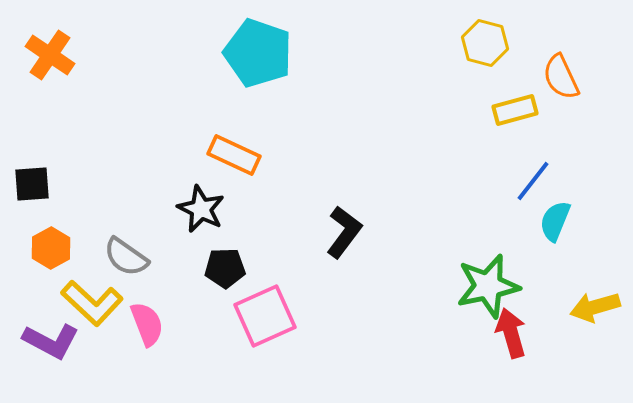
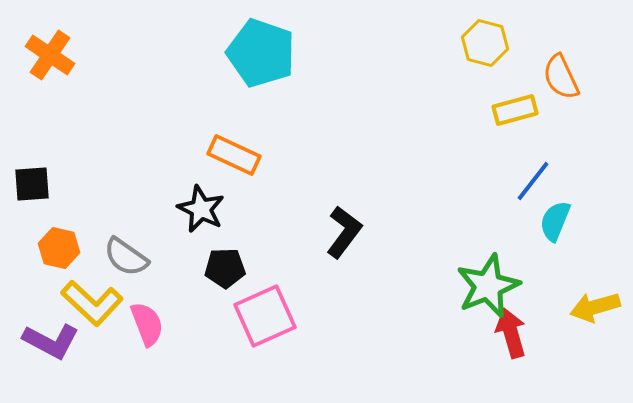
cyan pentagon: moved 3 px right
orange hexagon: moved 8 px right; rotated 18 degrees counterclockwise
green star: rotated 10 degrees counterclockwise
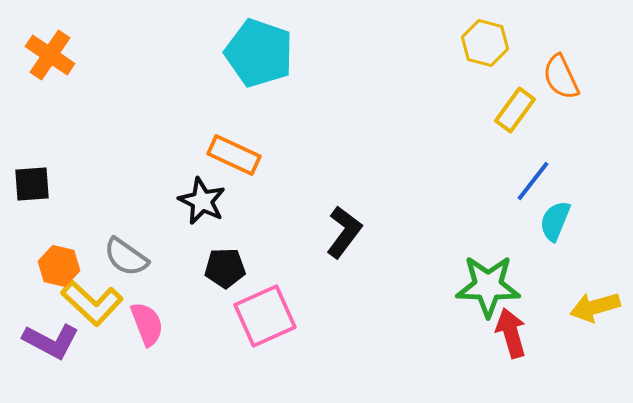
cyan pentagon: moved 2 px left
yellow rectangle: rotated 39 degrees counterclockwise
black star: moved 1 px right, 8 px up
orange hexagon: moved 18 px down
green star: rotated 24 degrees clockwise
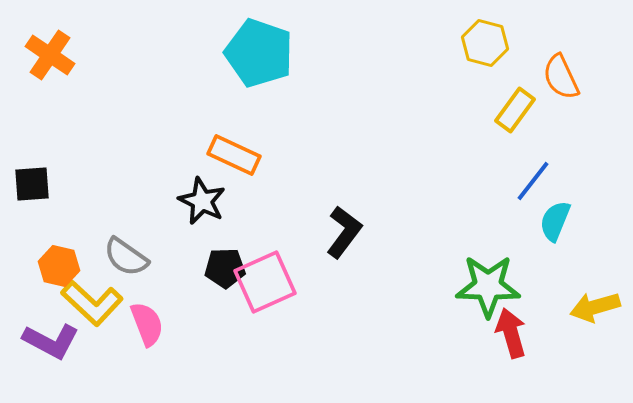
pink square: moved 34 px up
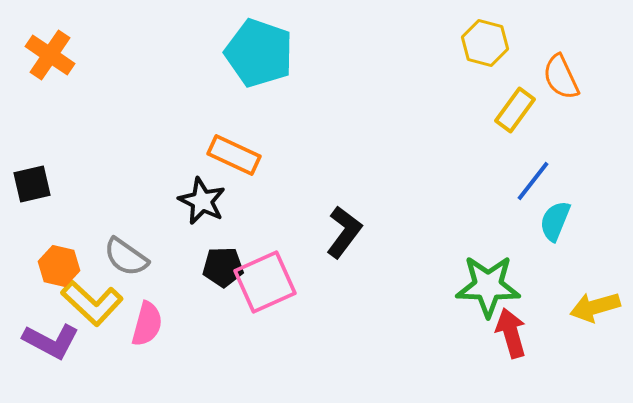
black square: rotated 9 degrees counterclockwise
black pentagon: moved 2 px left, 1 px up
pink semicircle: rotated 36 degrees clockwise
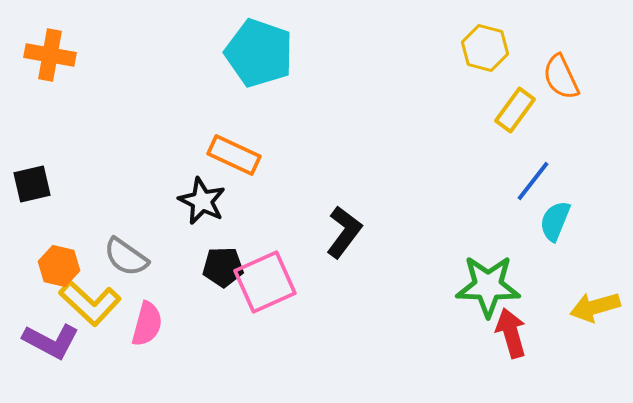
yellow hexagon: moved 5 px down
orange cross: rotated 24 degrees counterclockwise
yellow L-shape: moved 2 px left
